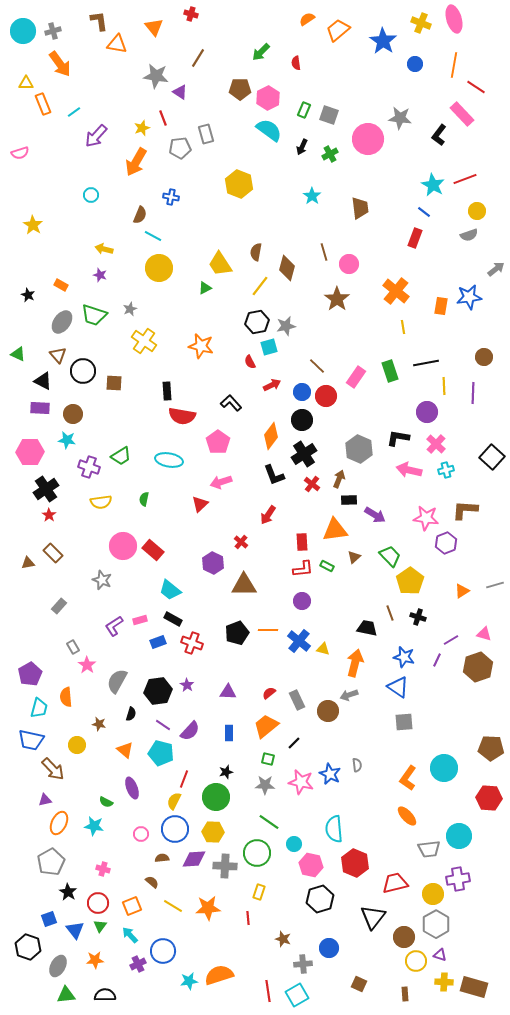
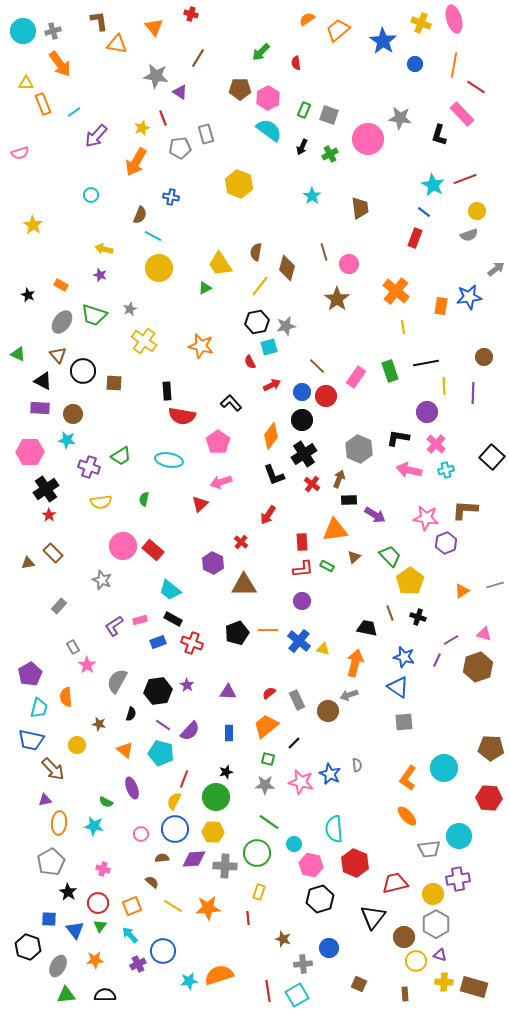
black L-shape at (439, 135): rotated 20 degrees counterclockwise
orange ellipse at (59, 823): rotated 20 degrees counterclockwise
blue square at (49, 919): rotated 21 degrees clockwise
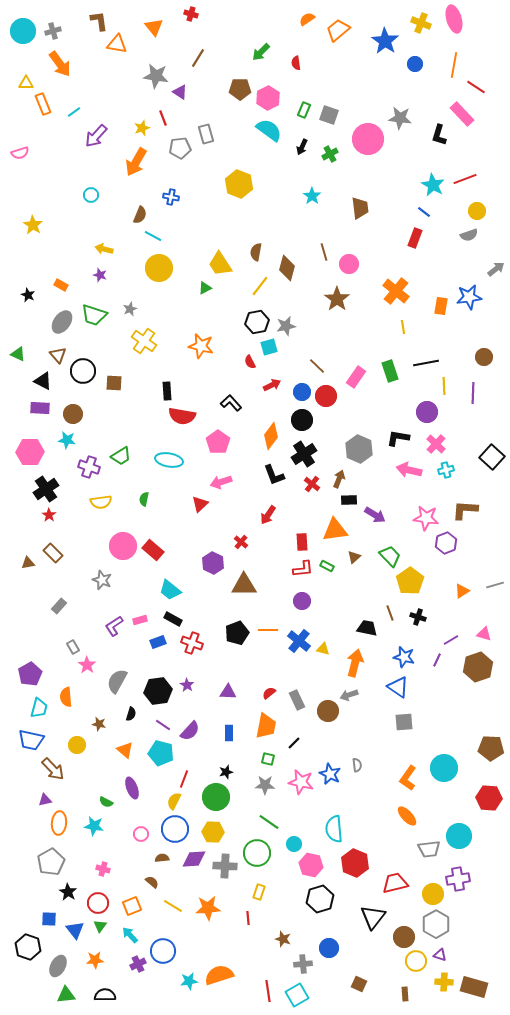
blue star at (383, 41): moved 2 px right
orange trapezoid at (266, 726): rotated 140 degrees clockwise
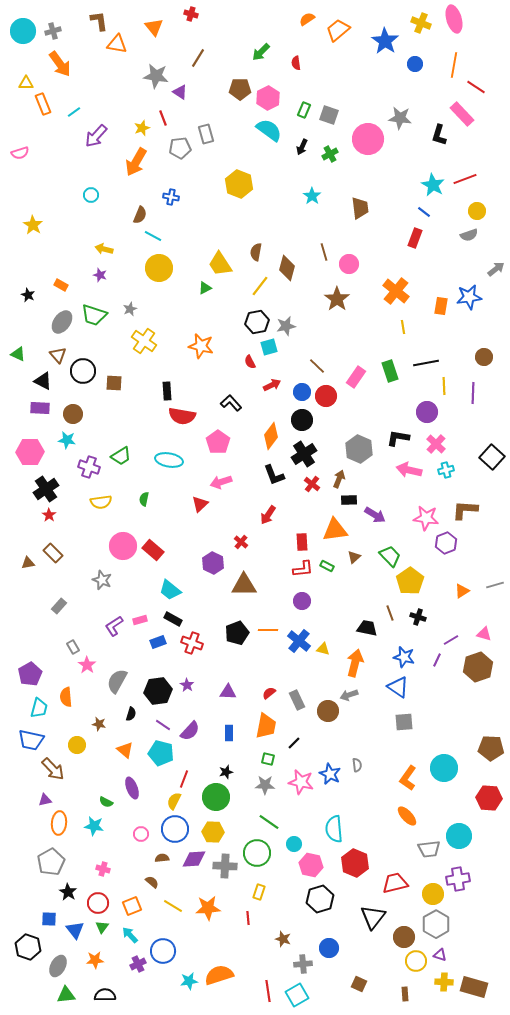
green triangle at (100, 926): moved 2 px right, 1 px down
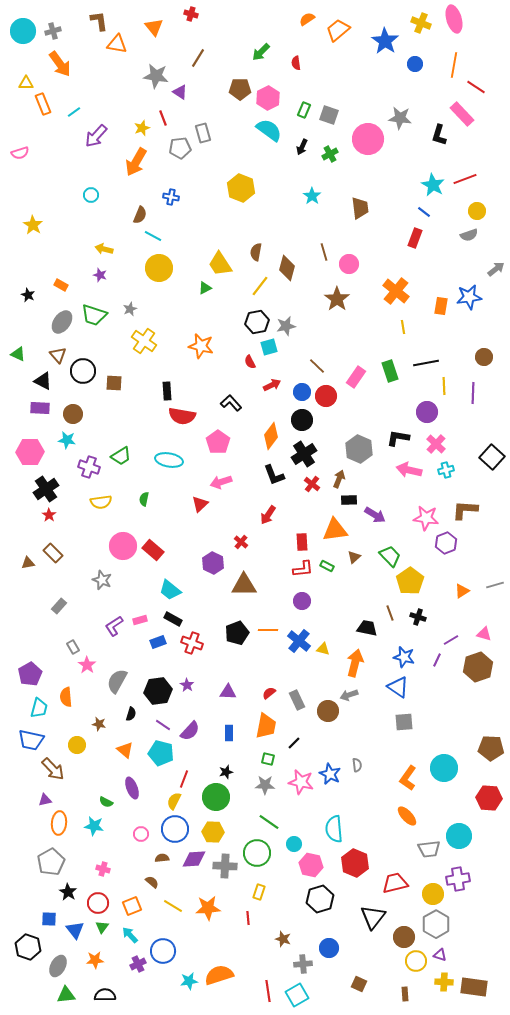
gray rectangle at (206, 134): moved 3 px left, 1 px up
yellow hexagon at (239, 184): moved 2 px right, 4 px down
brown rectangle at (474, 987): rotated 8 degrees counterclockwise
